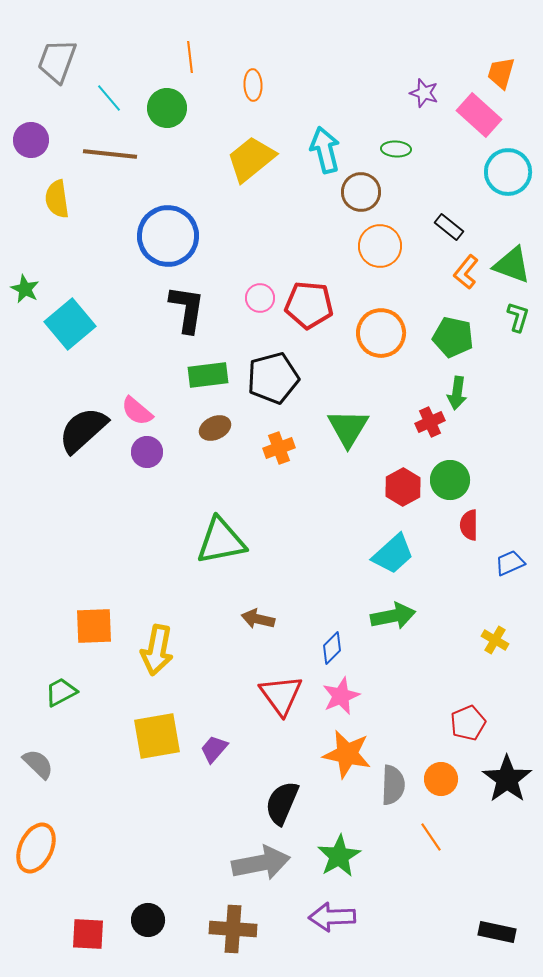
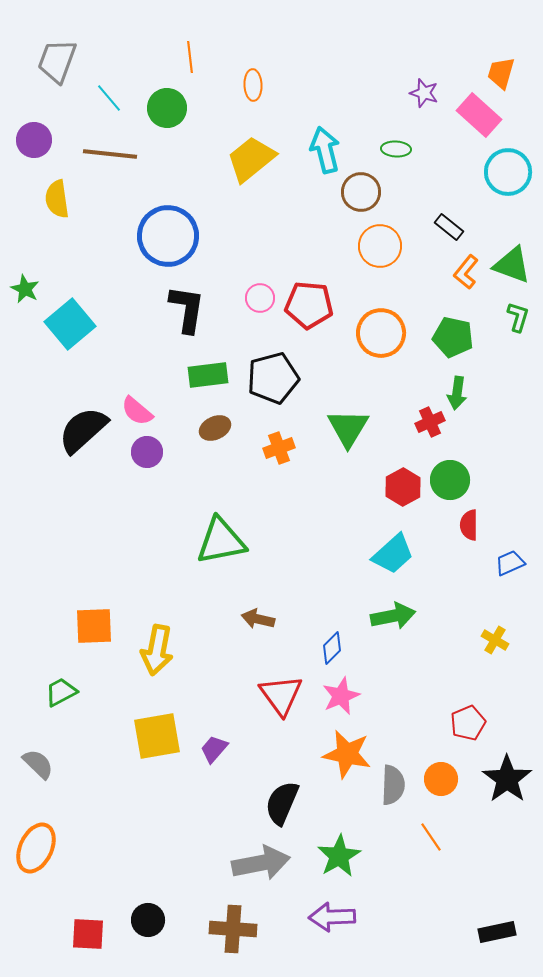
purple circle at (31, 140): moved 3 px right
black rectangle at (497, 932): rotated 24 degrees counterclockwise
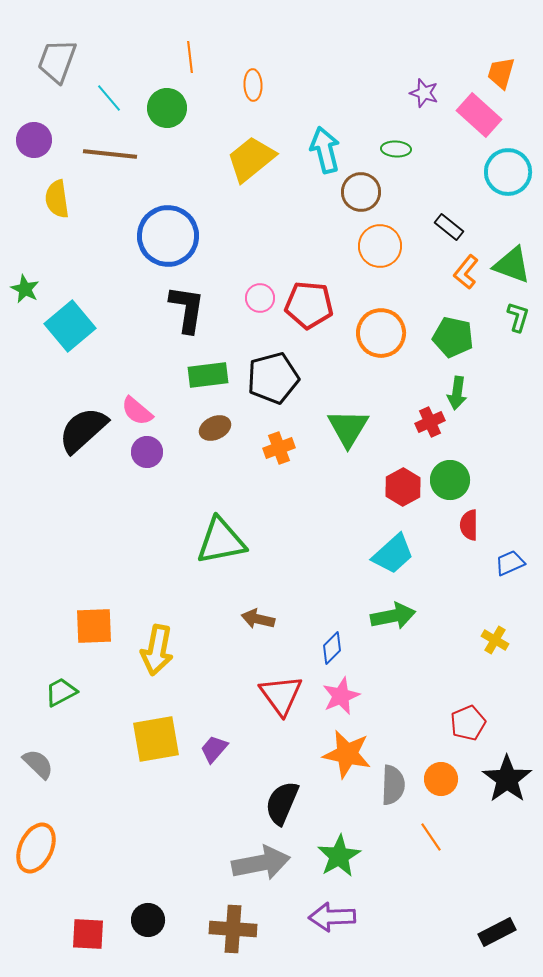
cyan square at (70, 324): moved 2 px down
yellow square at (157, 736): moved 1 px left, 3 px down
black rectangle at (497, 932): rotated 15 degrees counterclockwise
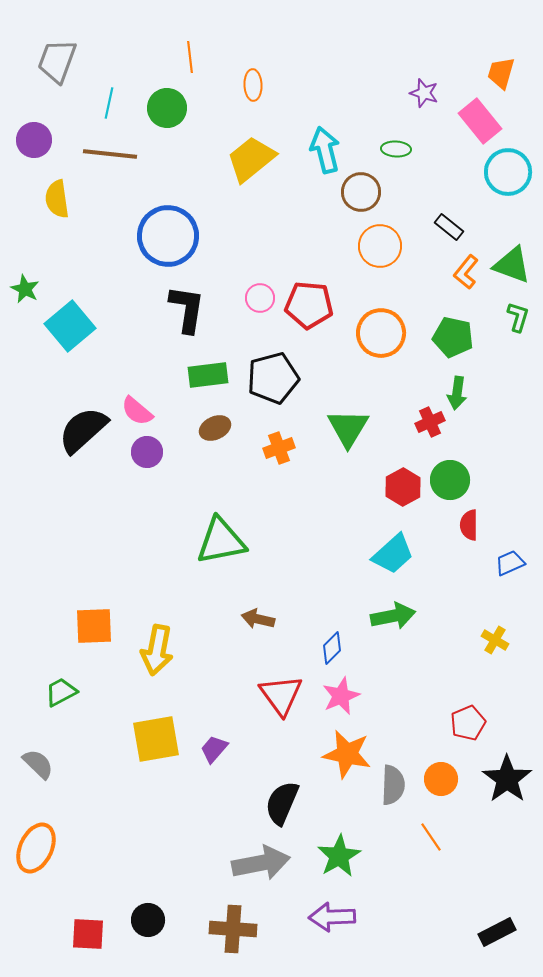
cyan line at (109, 98): moved 5 px down; rotated 52 degrees clockwise
pink rectangle at (479, 115): moved 1 px right, 6 px down; rotated 9 degrees clockwise
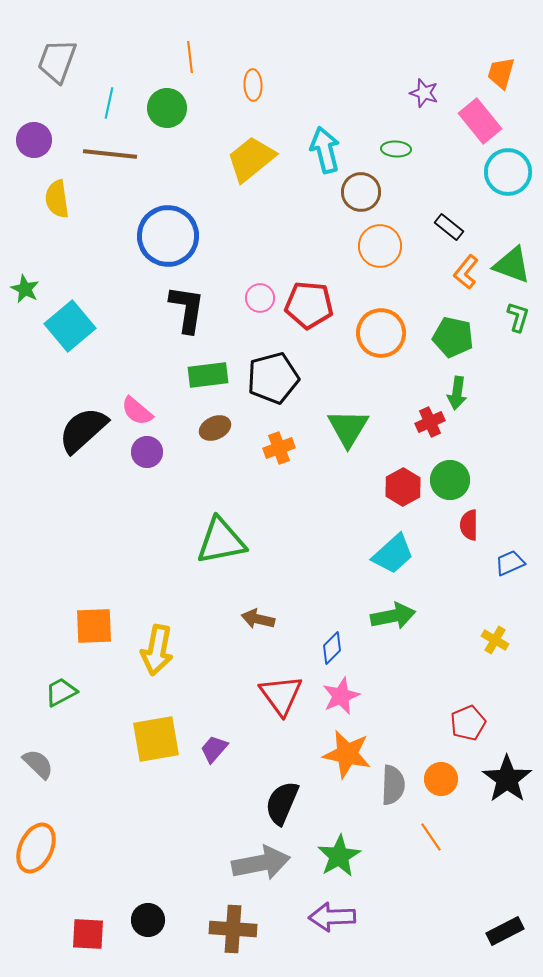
black rectangle at (497, 932): moved 8 px right, 1 px up
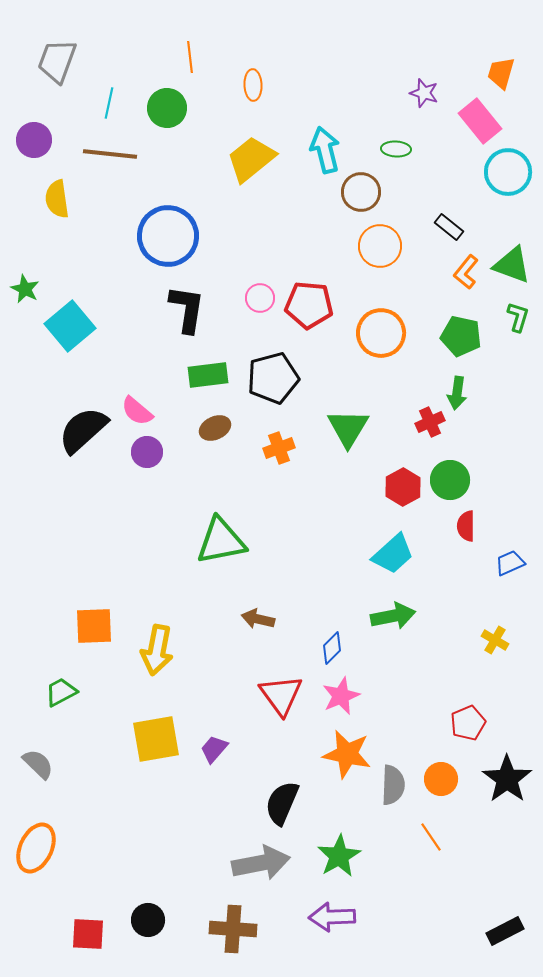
green pentagon at (453, 337): moved 8 px right, 1 px up
red semicircle at (469, 525): moved 3 px left, 1 px down
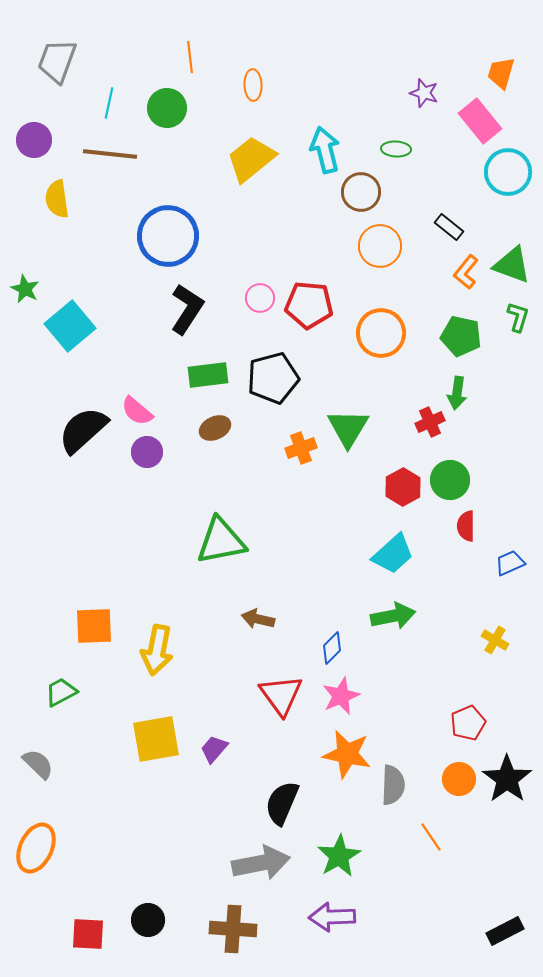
black L-shape at (187, 309): rotated 24 degrees clockwise
orange cross at (279, 448): moved 22 px right
orange circle at (441, 779): moved 18 px right
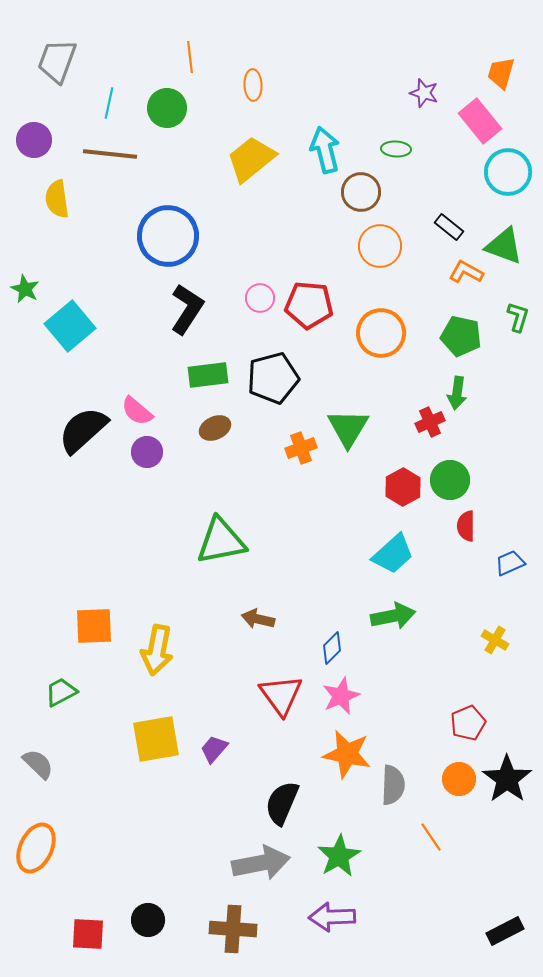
green triangle at (512, 265): moved 8 px left, 19 px up
orange L-shape at (466, 272): rotated 80 degrees clockwise
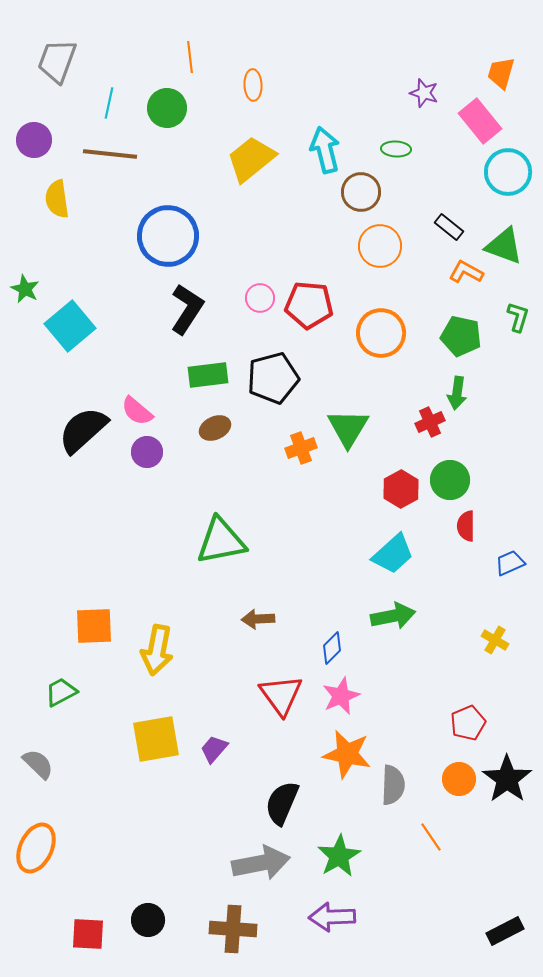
red hexagon at (403, 487): moved 2 px left, 2 px down
brown arrow at (258, 619): rotated 16 degrees counterclockwise
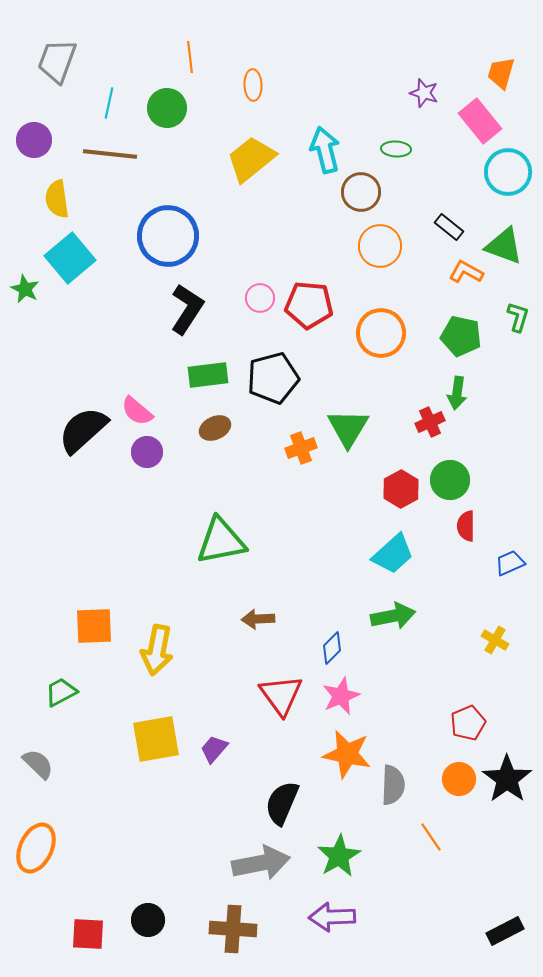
cyan square at (70, 326): moved 68 px up
